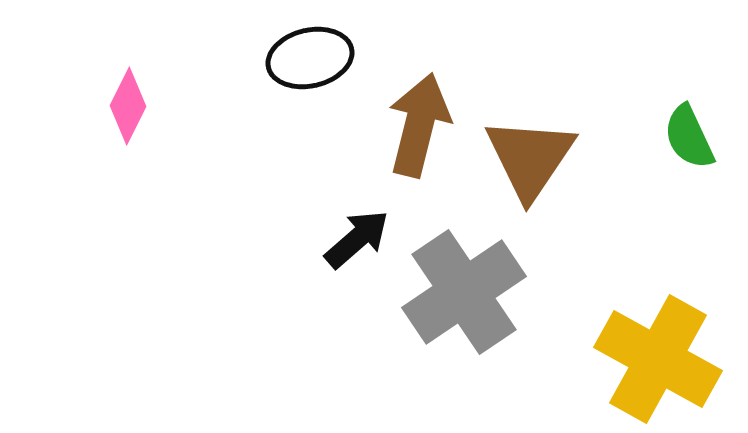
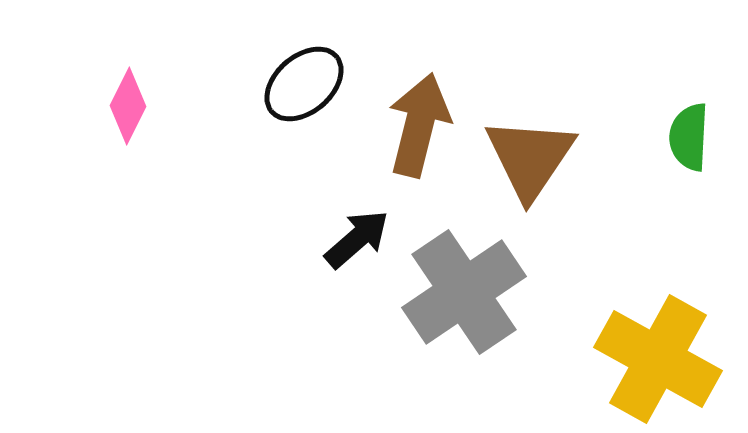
black ellipse: moved 6 px left, 26 px down; rotated 28 degrees counterclockwise
green semicircle: rotated 28 degrees clockwise
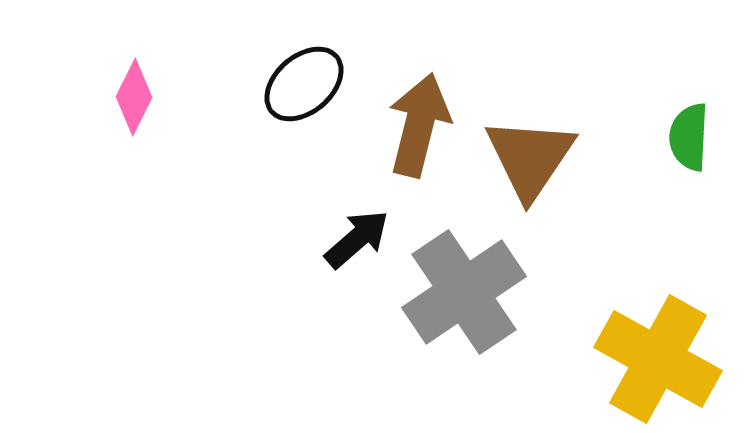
pink diamond: moved 6 px right, 9 px up
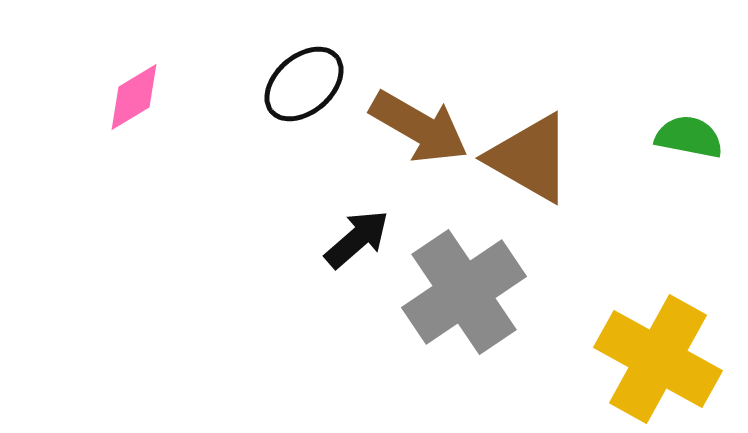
pink diamond: rotated 32 degrees clockwise
brown arrow: moved 2 px down; rotated 106 degrees clockwise
green semicircle: rotated 98 degrees clockwise
brown triangle: rotated 34 degrees counterclockwise
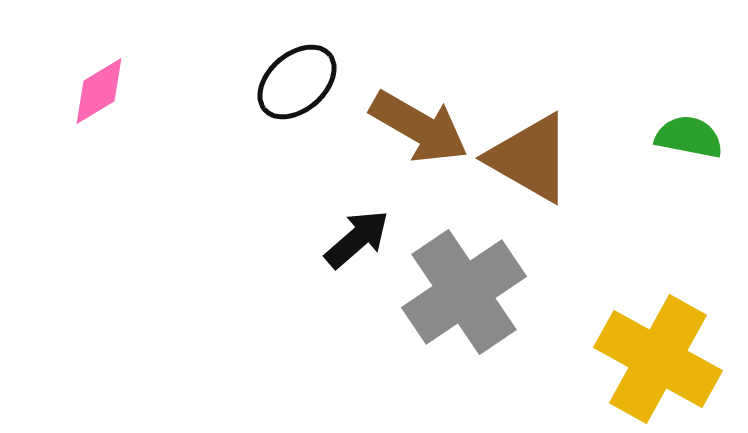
black ellipse: moved 7 px left, 2 px up
pink diamond: moved 35 px left, 6 px up
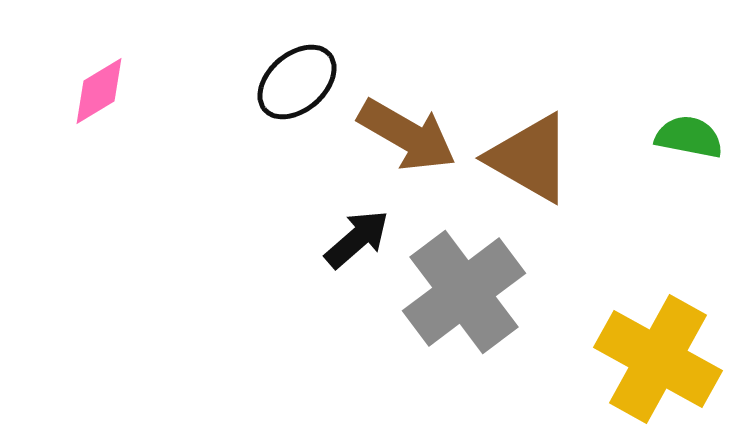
brown arrow: moved 12 px left, 8 px down
gray cross: rotated 3 degrees counterclockwise
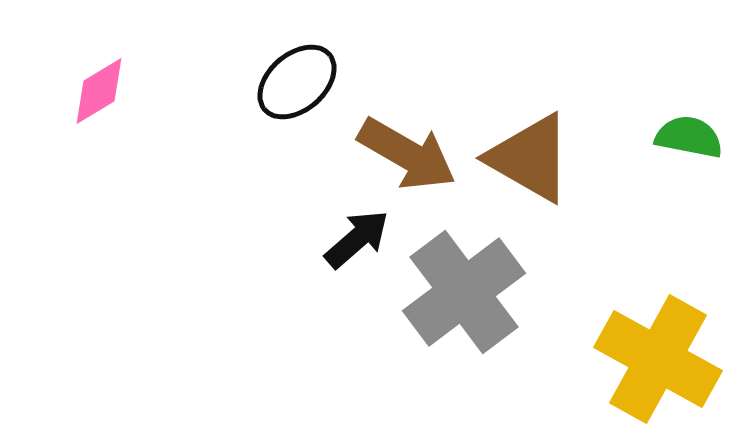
brown arrow: moved 19 px down
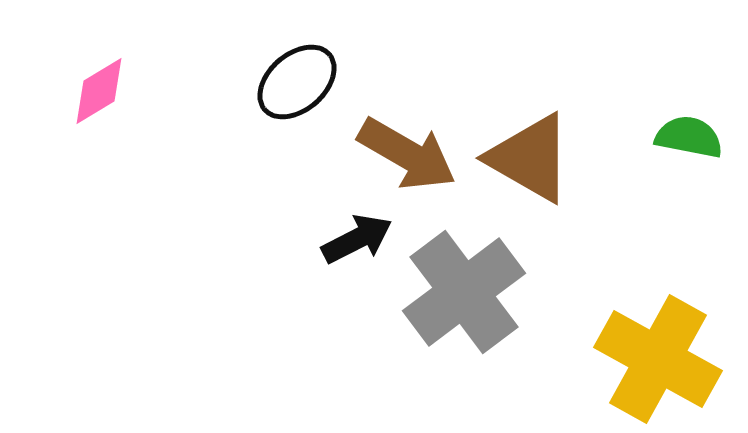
black arrow: rotated 14 degrees clockwise
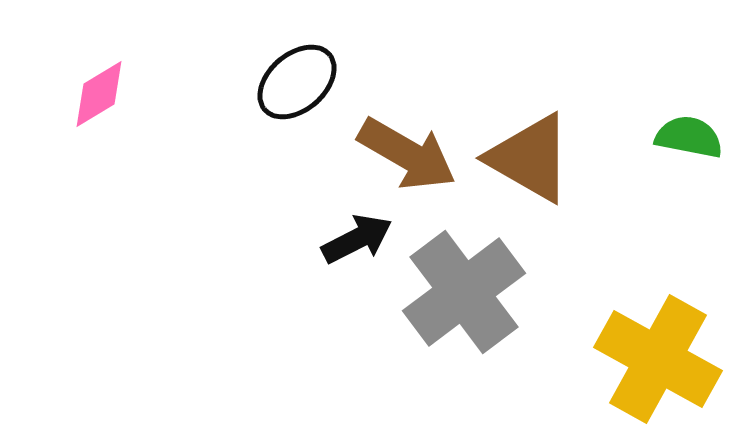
pink diamond: moved 3 px down
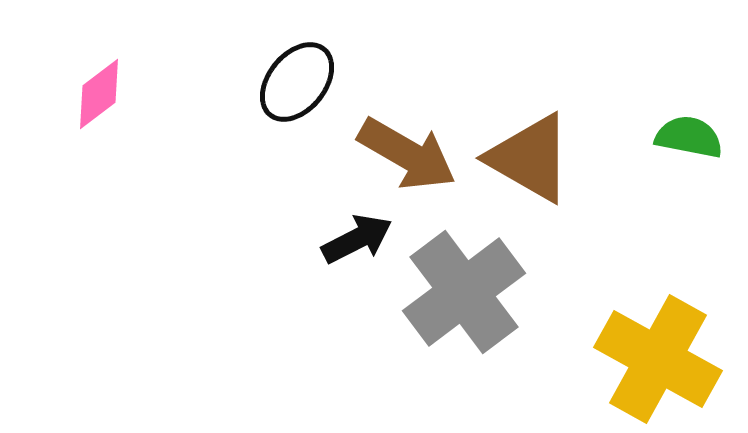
black ellipse: rotated 10 degrees counterclockwise
pink diamond: rotated 6 degrees counterclockwise
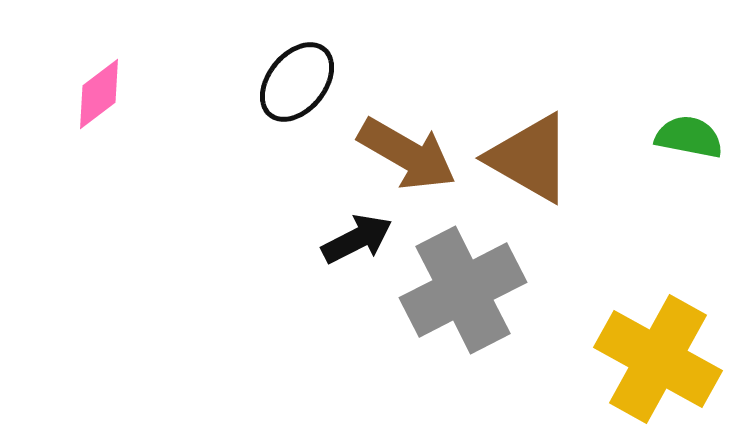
gray cross: moved 1 px left, 2 px up; rotated 10 degrees clockwise
